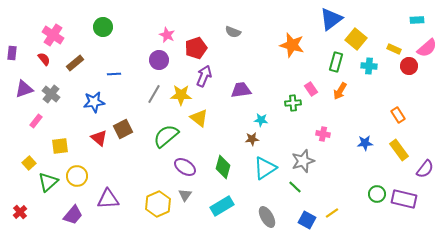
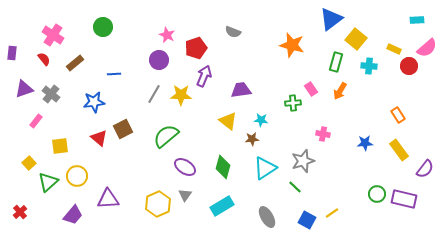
yellow triangle at (199, 118): moved 29 px right, 3 px down
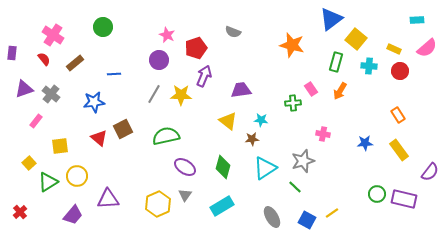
red circle at (409, 66): moved 9 px left, 5 px down
green semicircle at (166, 136): rotated 28 degrees clockwise
purple semicircle at (425, 169): moved 5 px right, 3 px down
green triangle at (48, 182): rotated 10 degrees clockwise
gray ellipse at (267, 217): moved 5 px right
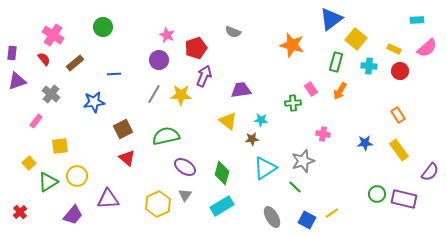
purple triangle at (24, 89): moved 7 px left, 8 px up
red triangle at (99, 138): moved 28 px right, 20 px down
green diamond at (223, 167): moved 1 px left, 6 px down
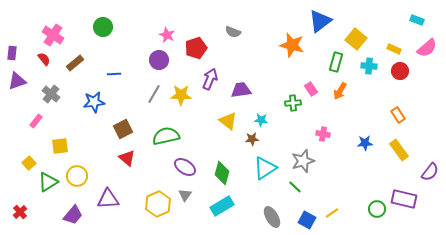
blue triangle at (331, 19): moved 11 px left, 2 px down
cyan rectangle at (417, 20): rotated 24 degrees clockwise
purple arrow at (204, 76): moved 6 px right, 3 px down
green circle at (377, 194): moved 15 px down
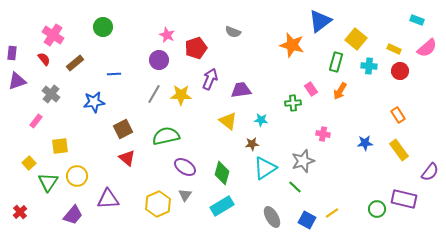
brown star at (252, 139): moved 5 px down
green triangle at (48, 182): rotated 25 degrees counterclockwise
